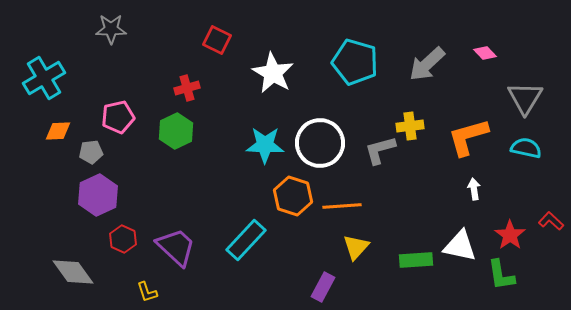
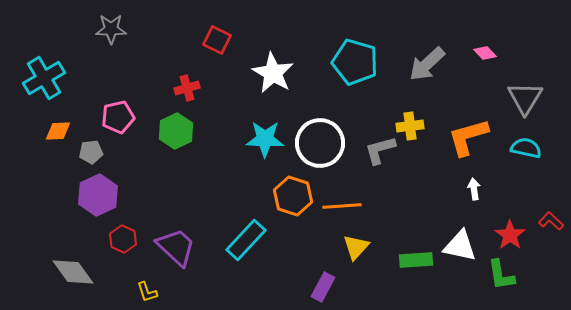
cyan star: moved 6 px up
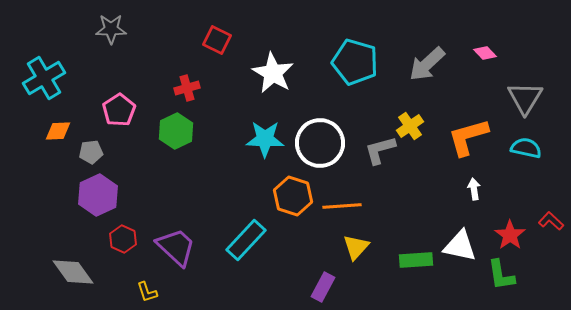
pink pentagon: moved 1 px right, 7 px up; rotated 20 degrees counterclockwise
yellow cross: rotated 28 degrees counterclockwise
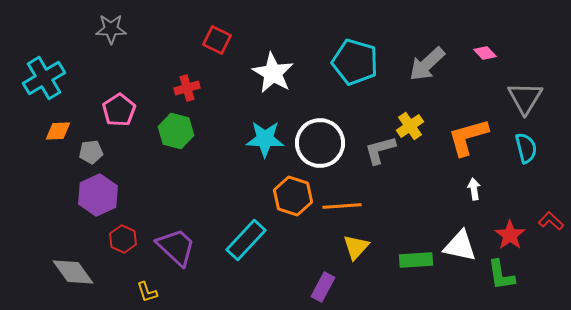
green hexagon: rotated 20 degrees counterclockwise
cyan semicircle: rotated 64 degrees clockwise
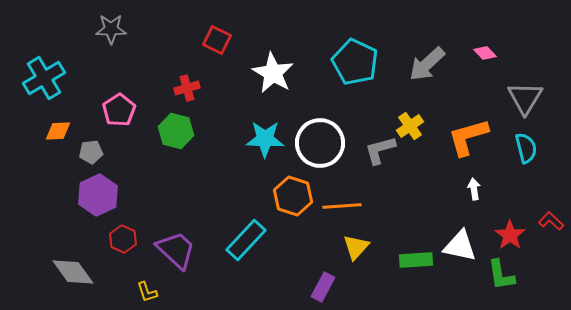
cyan pentagon: rotated 9 degrees clockwise
purple trapezoid: moved 3 px down
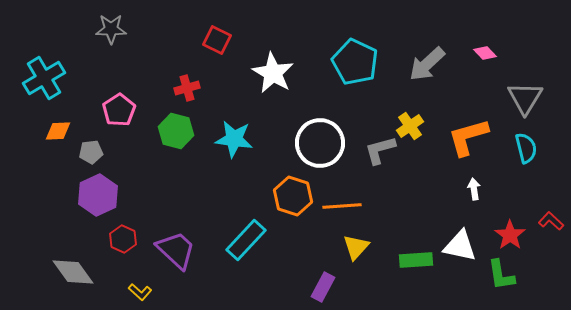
cyan star: moved 31 px left; rotated 6 degrees clockwise
yellow L-shape: moved 7 px left; rotated 30 degrees counterclockwise
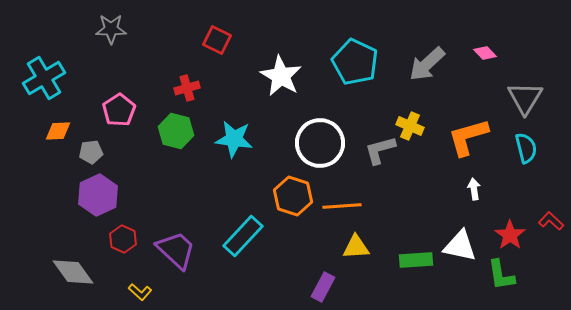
white star: moved 8 px right, 3 px down
yellow cross: rotated 32 degrees counterclockwise
cyan rectangle: moved 3 px left, 4 px up
yellow triangle: rotated 44 degrees clockwise
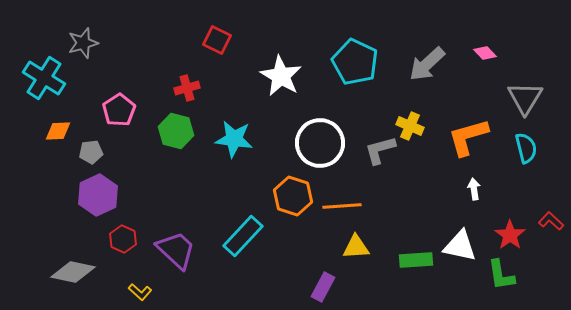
gray star: moved 28 px left, 14 px down; rotated 16 degrees counterclockwise
cyan cross: rotated 27 degrees counterclockwise
gray diamond: rotated 42 degrees counterclockwise
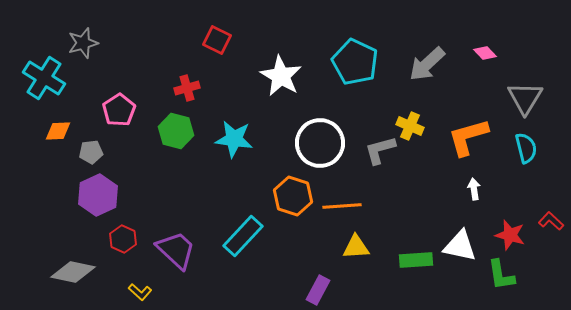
red star: rotated 20 degrees counterclockwise
purple rectangle: moved 5 px left, 3 px down
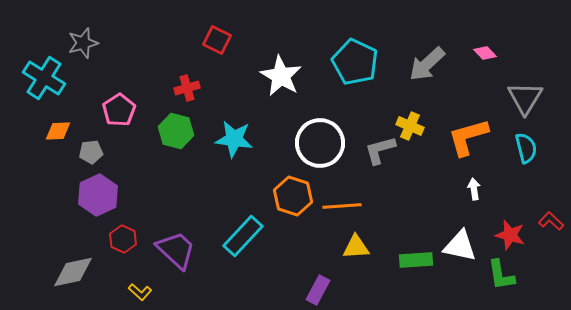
gray diamond: rotated 24 degrees counterclockwise
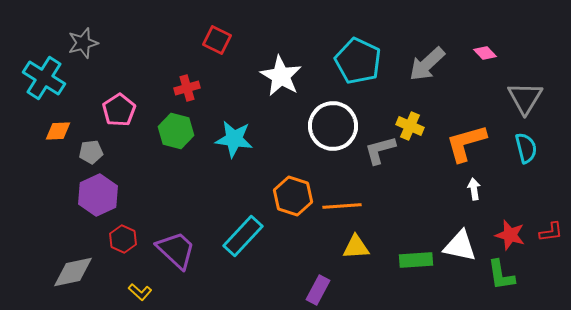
cyan pentagon: moved 3 px right, 1 px up
orange L-shape: moved 2 px left, 6 px down
white circle: moved 13 px right, 17 px up
red L-shape: moved 11 px down; rotated 130 degrees clockwise
